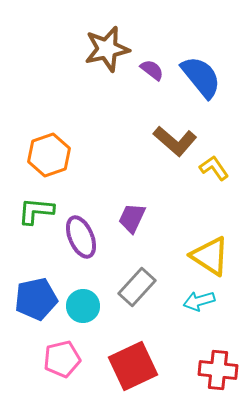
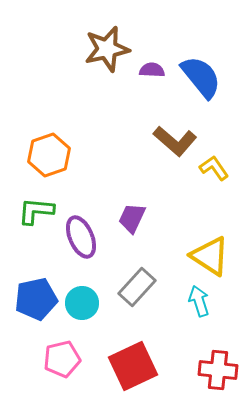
purple semicircle: rotated 35 degrees counterclockwise
cyan arrow: rotated 88 degrees clockwise
cyan circle: moved 1 px left, 3 px up
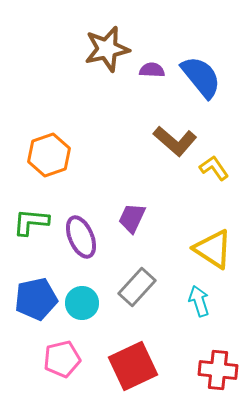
green L-shape: moved 5 px left, 11 px down
yellow triangle: moved 3 px right, 7 px up
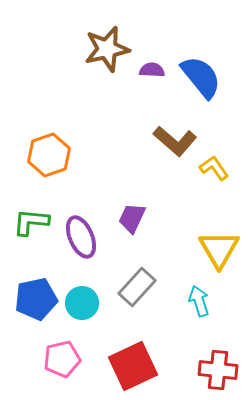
yellow triangle: moved 6 px right; rotated 27 degrees clockwise
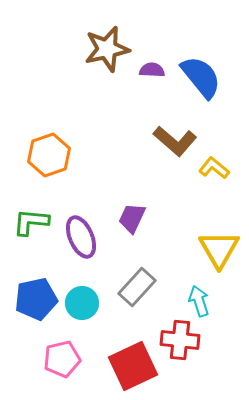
yellow L-shape: rotated 16 degrees counterclockwise
red cross: moved 38 px left, 30 px up
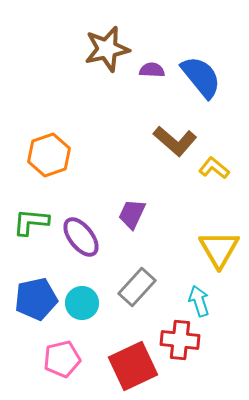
purple trapezoid: moved 4 px up
purple ellipse: rotated 15 degrees counterclockwise
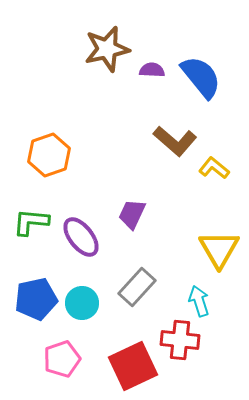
pink pentagon: rotated 6 degrees counterclockwise
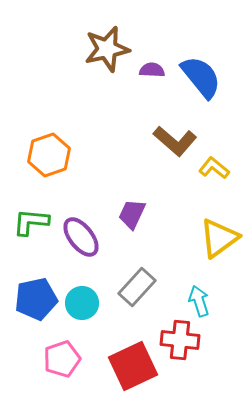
yellow triangle: moved 11 px up; rotated 24 degrees clockwise
